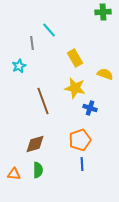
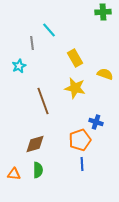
blue cross: moved 6 px right, 14 px down
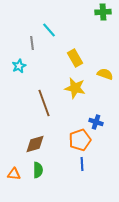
brown line: moved 1 px right, 2 px down
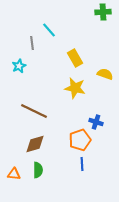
brown line: moved 10 px left, 8 px down; rotated 44 degrees counterclockwise
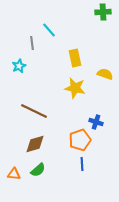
yellow rectangle: rotated 18 degrees clockwise
green semicircle: rotated 49 degrees clockwise
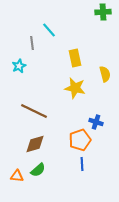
yellow semicircle: rotated 56 degrees clockwise
orange triangle: moved 3 px right, 2 px down
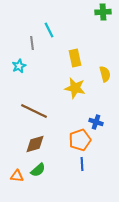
cyan line: rotated 14 degrees clockwise
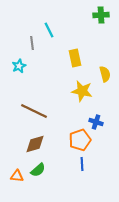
green cross: moved 2 px left, 3 px down
yellow star: moved 7 px right, 3 px down
